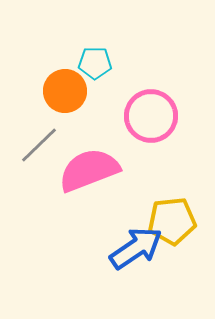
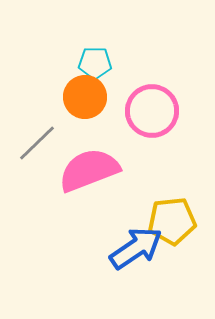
orange circle: moved 20 px right, 6 px down
pink circle: moved 1 px right, 5 px up
gray line: moved 2 px left, 2 px up
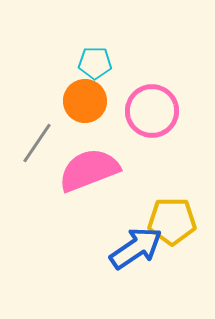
orange circle: moved 4 px down
gray line: rotated 12 degrees counterclockwise
yellow pentagon: rotated 6 degrees clockwise
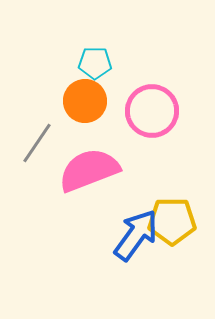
blue arrow: moved 13 px up; rotated 20 degrees counterclockwise
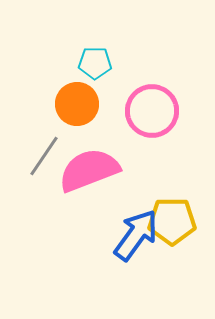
orange circle: moved 8 px left, 3 px down
gray line: moved 7 px right, 13 px down
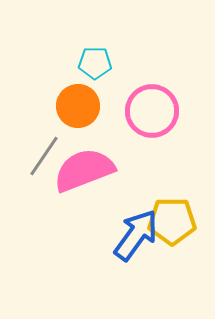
orange circle: moved 1 px right, 2 px down
pink semicircle: moved 5 px left
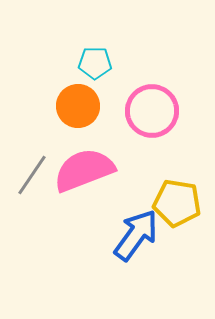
gray line: moved 12 px left, 19 px down
yellow pentagon: moved 5 px right, 18 px up; rotated 9 degrees clockwise
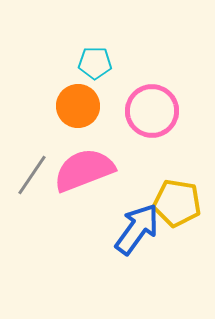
blue arrow: moved 1 px right, 6 px up
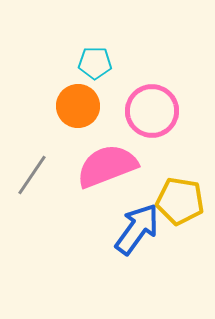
pink semicircle: moved 23 px right, 4 px up
yellow pentagon: moved 3 px right, 2 px up
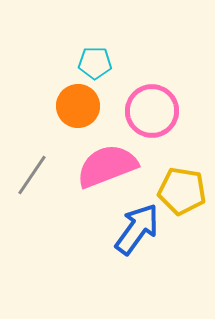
yellow pentagon: moved 2 px right, 10 px up
